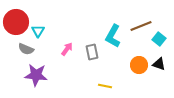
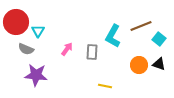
gray rectangle: rotated 14 degrees clockwise
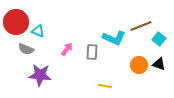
cyan triangle: rotated 40 degrees counterclockwise
cyan L-shape: moved 1 px right, 2 px down; rotated 95 degrees counterclockwise
purple star: moved 4 px right
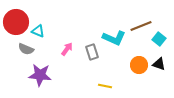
gray rectangle: rotated 21 degrees counterclockwise
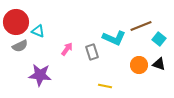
gray semicircle: moved 6 px left, 3 px up; rotated 49 degrees counterclockwise
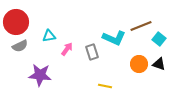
cyan triangle: moved 11 px right, 5 px down; rotated 32 degrees counterclockwise
orange circle: moved 1 px up
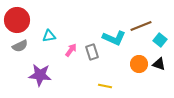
red circle: moved 1 px right, 2 px up
cyan square: moved 1 px right, 1 px down
pink arrow: moved 4 px right, 1 px down
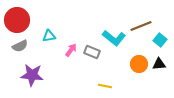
cyan L-shape: rotated 15 degrees clockwise
gray rectangle: rotated 49 degrees counterclockwise
black triangle: rotated 24 degrees counterclockwise
purple star: moved 8 px left
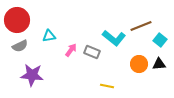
yellow line: moved 2 px right
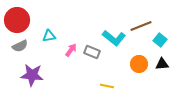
black triangle: moved 3 px right
